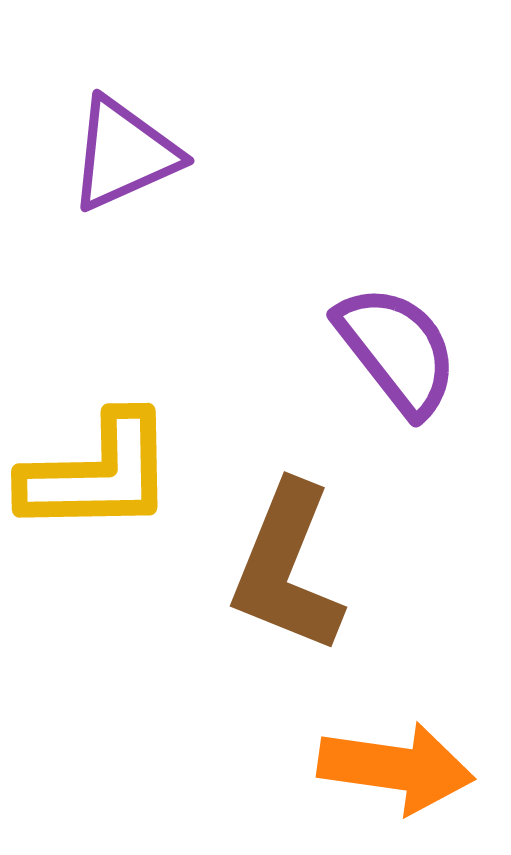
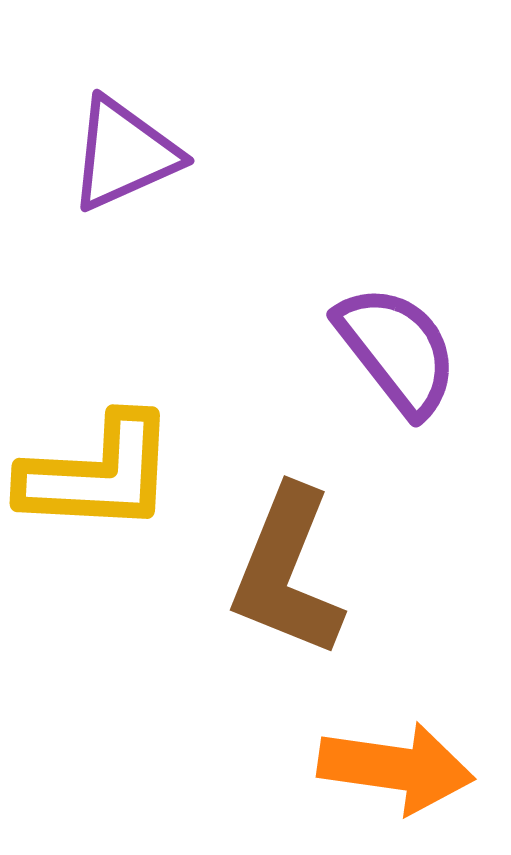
yellow L-shape: rotated 4 degrees clockwise
brown L-shape: moved 4 px down
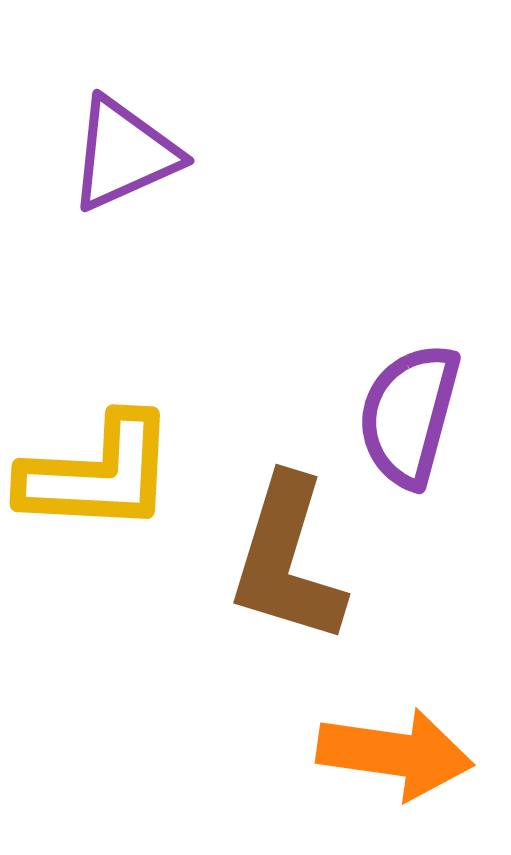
purple semicircle: moved 12 px right, 65 px down; rotated 127 degrees counterclockwise
brown L-shape: moved 12 px up; rotated 5 degrees counterclockwise
orange arrow: moved 1 px left, 14 px up
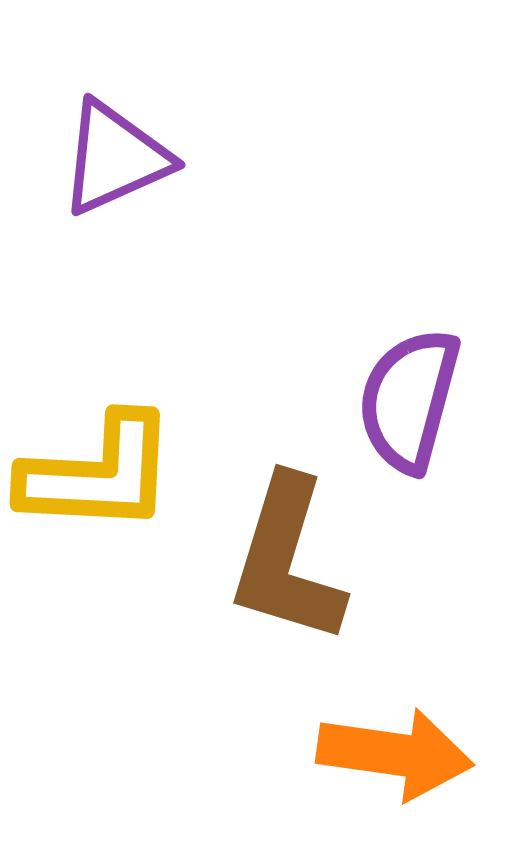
purple triangle: moved 9 px left, 4 px down
purple semicircle: moved 15 px up
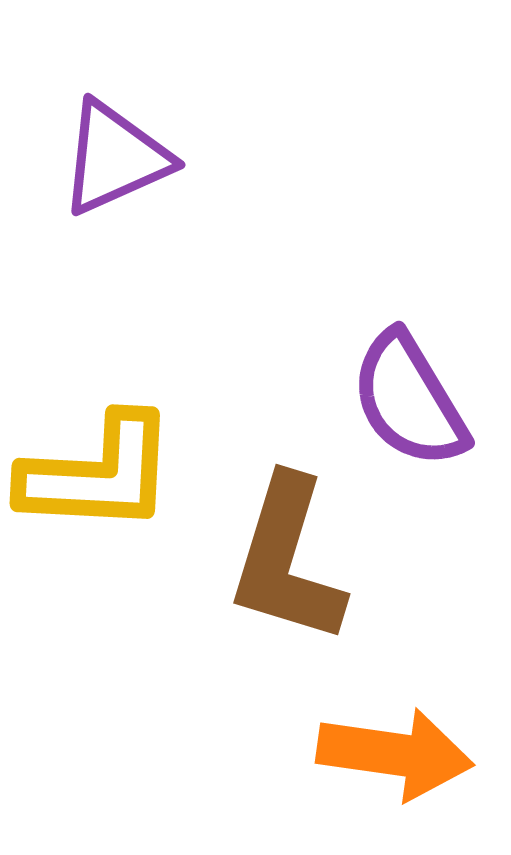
purple semicircle: rotated 46 degrees counterclockwise
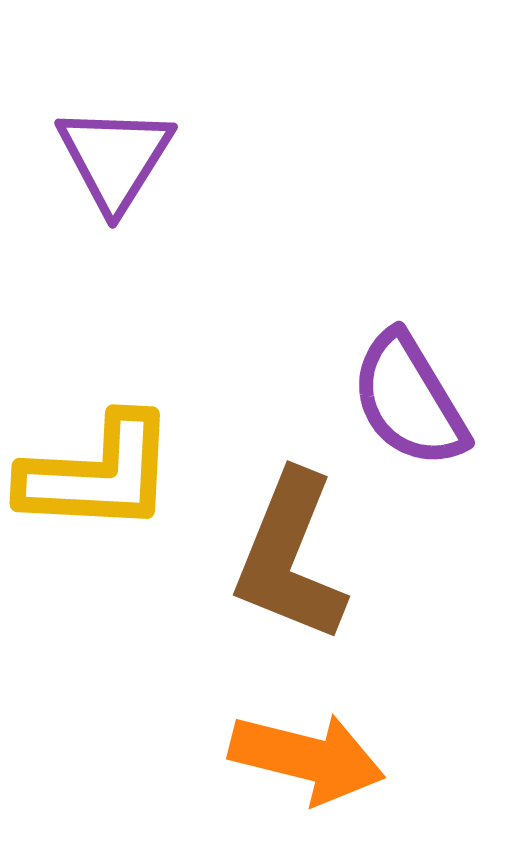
purple triangle: rotated 34 degrees counterclockwise
brown L-shape: moved 3 px right, 3 px up; rotated 5 degrees clockwise
orange arrow: moved 88 px left, 4 px down; rotated 6 degrees clockwise
